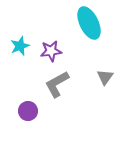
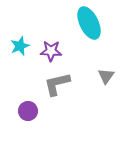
purple star: rotated 10 degrees clockwise
gray triangle: moved 1 px right, 1 px up
gray L-shape: rotated 16 degrees clockwise
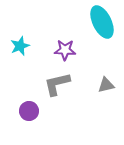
cyan ellipse: moved 13 px right, 1 px up
purple star: moved 14 px right, 1 px up
gray triangle: moved 9 px down; rotated 42 degrees clockwise
purple circle: moved 1 px right
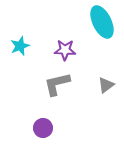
gray triangle: rotated 24 degrees counterclockwise
purple circle: moved 14 px right, 17 px down
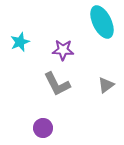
cyan star: moved 4 px up
purple star: moved 2 px left
gray L-shape: rotated 104 degrees counterclockwise
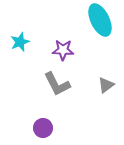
cyan ellipse: moved 2 px left, 2 px up
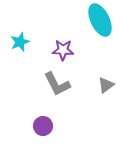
purple circle: moved 2 px up
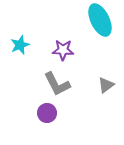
cyan star: moved 3 px down
purple circle: moved 4 px right, 13 px up
